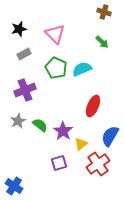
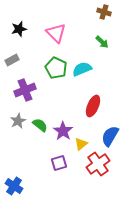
pink triangle: moved 1 px right, 1 px up
gray rectangle: moved 12 px left, 6 px down
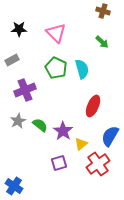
brown cross: moved 1 px left, 1 px up
black star: rotated 14 degrees clockwise
cyan semicircle: rotated 96 degrees clockwise
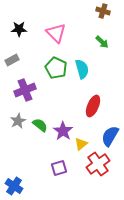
purple square: moved 5 px down
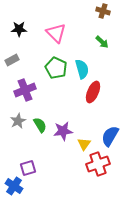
red ellipse: moved 14 px up
green semicircle: rotated 21 degrees clockwise
purple star: rotated 30 degrees clockwise
yellow triangle: moved 3 px right; rotated 16 degrees counterclockwise
red cross: rotated 15 degrees clockwise
purple square: moved 31 px left
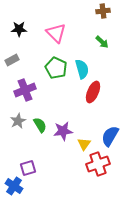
brown cross: rotated 24 degrees counterclockwise
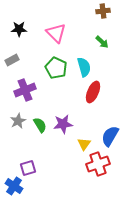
cyan semicircle: moved 2 px right, 2 px up
purple star: moved 7 px up
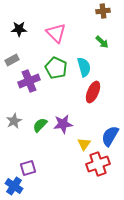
purple cross: moved 4 px right, 9 px up
gray star: moved 4 px left
green semicircle: rotated 105 degrees counterclockwise
